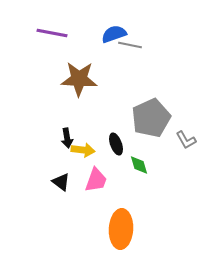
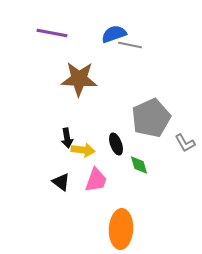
gray L-shape: moved 1 px left, 3 px down
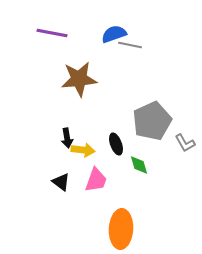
brown star: rotated 9 degrees counterclockwise
gray pentagon: moved 1 px right, 3 px down
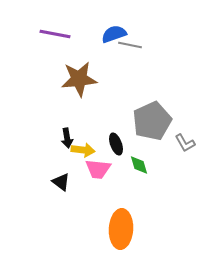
purple line: moved 3 px right, 1 px down
pink trapezoid: moved 2 px right, 11 px up; rotated 76 degrees clockwise
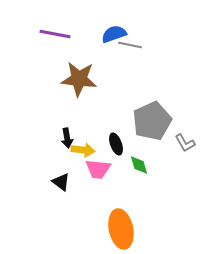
brown star: rotated 12 degrees clockwise
orange ellipse: rotated 15 degrees counterclockwise
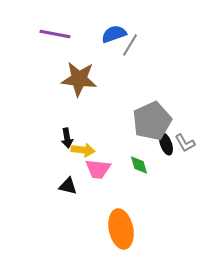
gray line: rotated 70 degrees counterclockwise
black ellipse: moved 50 px right
black triangle: moved 7 px right, 4 px down; rotated 24 degrees counterclockwise
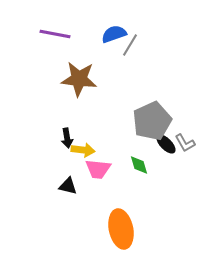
black ellipse: rotated 25 degrees counterclockwise
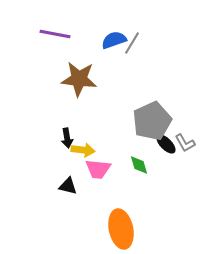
blue semicircle: moved 6 px down
gray line: moved 2 px right, 2 px up
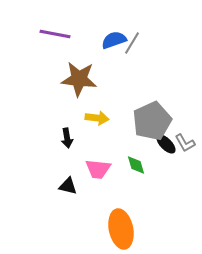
yellow arrow: moved 14 px right, 32 px up
green diamond: moved 3 px left
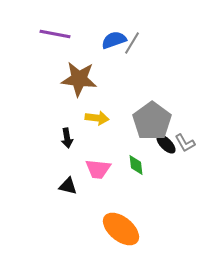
gray pentagon: rotated 12 degrees counterclockwise
green diamond: rotated 10 degrees clockwise
orange ellipse: rotated 39 degrees counterclockwise
